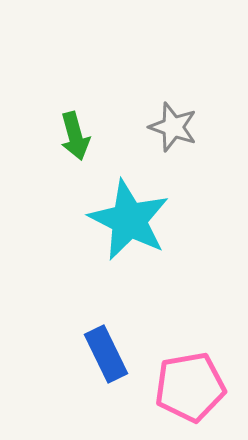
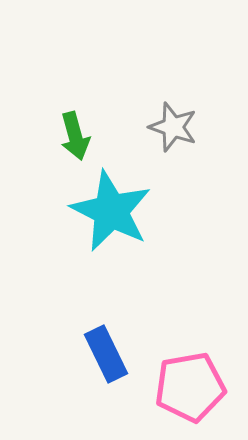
cyan star: moved 18 px left, 9 px up
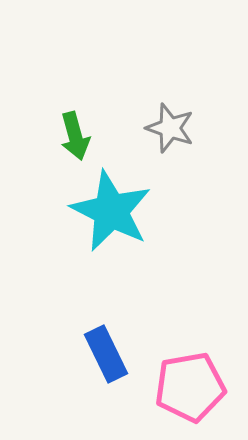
gray star: moved 3 px left, 1 px down
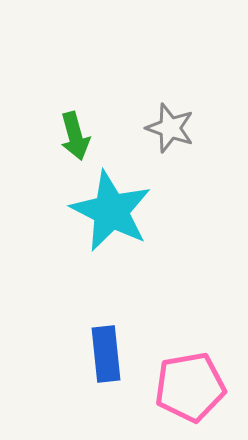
blue rectangle: rotated 20 degrees clockwise
